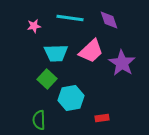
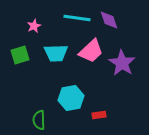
cyan line: moved 7 px right
pink star: rotated 16 degrees counterclockwise
green square: moved 27 px left, 24 px up; rotated 30 degrees clockwise
red rectangle: moved 3 px left, 3 px up
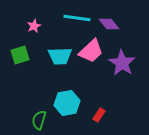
purple diamond: moved 4 px down; rotated 20 degrees counterclockwise
cyan trapezoid: moved 4 px right, 3 px down
cyan hexagon: moved 4 px left, 5 px down
red rectangle: rotated 48 degrees counterclockwise
green semicircle: rotated 18 degrees clockwise
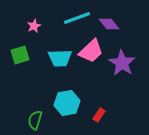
cyan line: rotated 28 degrees counterclockwise
cyan trapezoid: moved 2 px down
green semicircle: moved 4 px left
